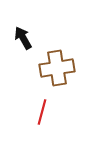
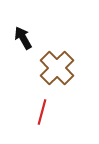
brown cross: rotated 36 degrees counterclockwise
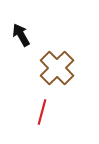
black arrow: moved 2 px left, 3 px up
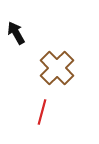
black arrow: moved 5 px left, 2 px up
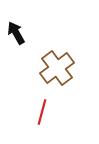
brown cross: rotated 8 degrees clockwise
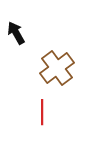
red line: rotated 15 degrees counterclockwise
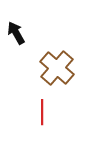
brown cross: rotated 12 degrees counterclockwise
